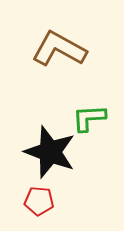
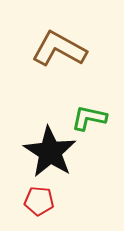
green L-shape: rotated 15 degrees clockwise
black star: rotated 12 degrees clockwise
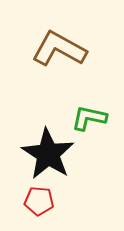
black star: moved 2 px left, 2 px down
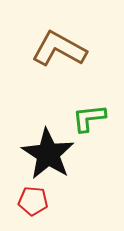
green L-shape: rotated 18 degrees counterclockwise
red pentagon: moved 6 px left
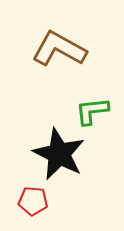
green L-shape: moved 3 px right, 7 px up
black star: moved 11 px right; rotated 6 degrees counterclockwise
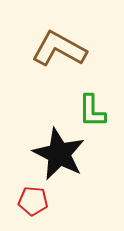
green L-shape: rotated 84 degrees counterclockwise
